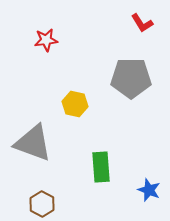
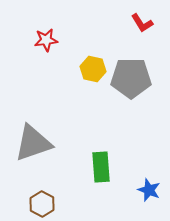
yellow hexagon: moved 18 px right, 35 px up
gray triangle: rotated 39 degrees counterclockwise
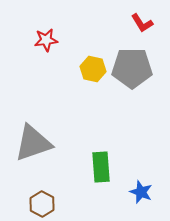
gray pentagon: moved 1 px right, 10 px up
blue star: moved 8 px left, 2 px down
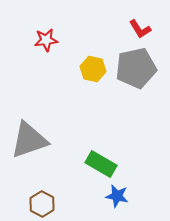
red L-shape: moved 2 px left, 6 px down
gray pentagon: moved 4 px right; rotated 12 degrees counterclockwise
gray triangle: moved 4 px left, 3 px up
green rectangle: moved 3 px up; rotated 56 degrees counterclockwise
blue star: moved 24 px left, 4 px down; rotated 10 degrees counterclockwise
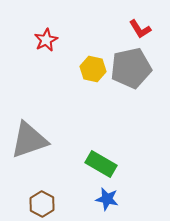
red star: rotated 20 degrees counterclockwise
gray pentagon: moved 5 px left
blue star: moved 10 px left, 3 px down
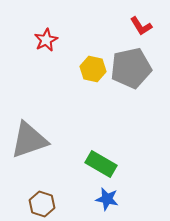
red L-shape: moved 1 px right, 3 px up
brown hexagon: rotated 10 degrees counterclockwise
